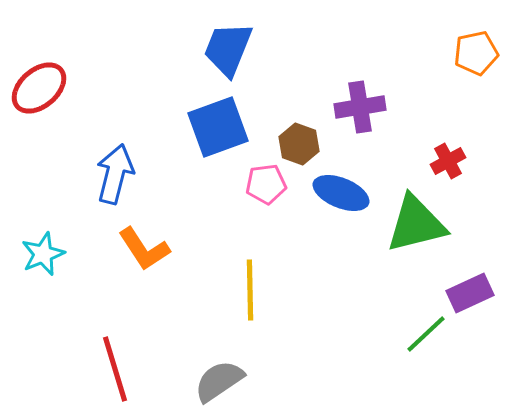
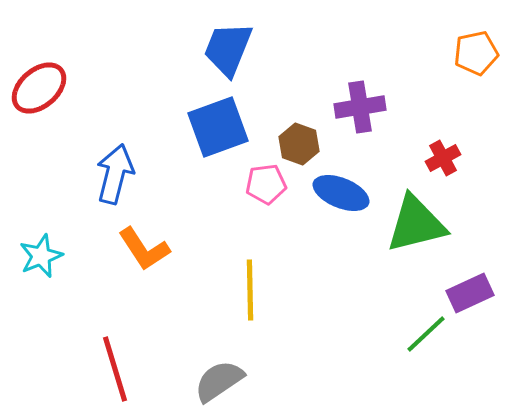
red cross: moved 5 px left, 3 px up
cyan star: moved 2 px left, 2 px down
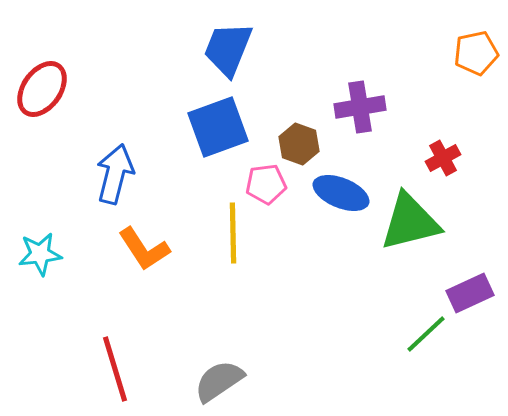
red ellipse: moved 3 px right, 1 px down; rotated 14 degrees counterclockwise
green triangle: moved 6 px left, 2 px up
cyan star: moved 1 px left, 2 px up; rotated 15 degrees clockwise
yellow line: moved 17 px left, 57 px up
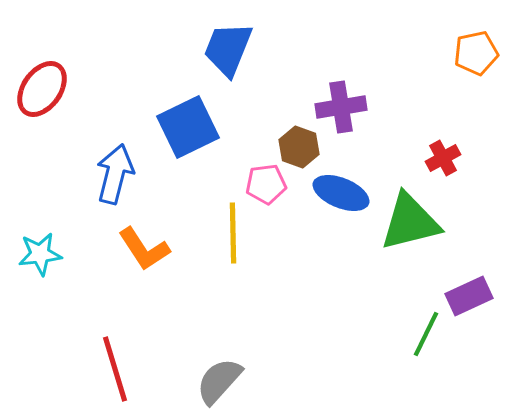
purple cross: moved 19 px left
blue square: moved 30 px left; rotated 6 degrees counterclockwise
brown hexagon: moved 3 px down
purple rectangle: moved 1 px left, 3 px down
green line: rotated 21 degrees counterclockwise
gray semicircle: rotated 14 degrees counterclockwise
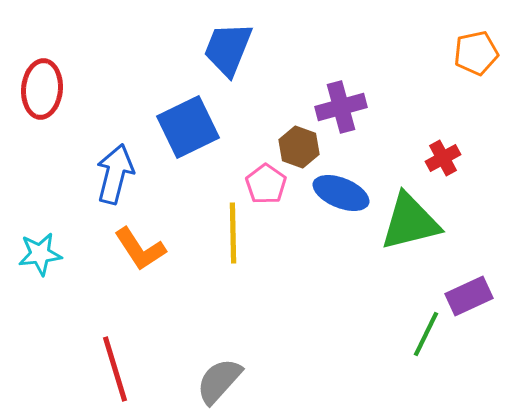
red ellipse: rotated 30 degrees counterclockwise
purple cross: rotated 6 degrees counterclockwise
pink pentagon: rotated 30 degrees counterclockwise
orange L-shape: moved 4 px left
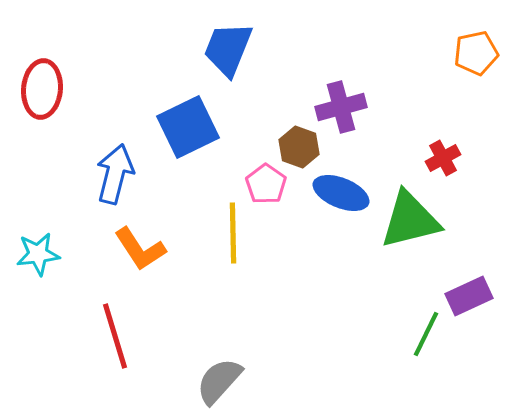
green triangle: moved 2 px up
cyan star: moved 2 px left
red line: moved 33 px up
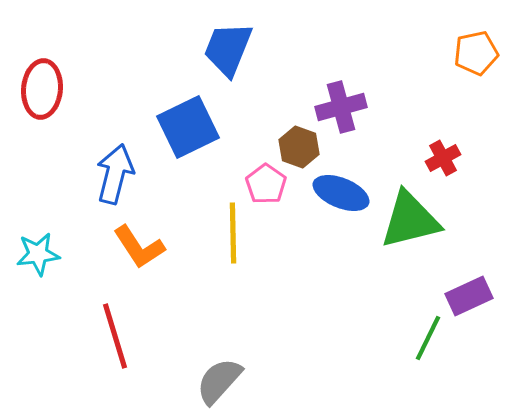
orange L-shape: moved 1 px left, 2 px up
green line: moved 2 px right, 4 px down
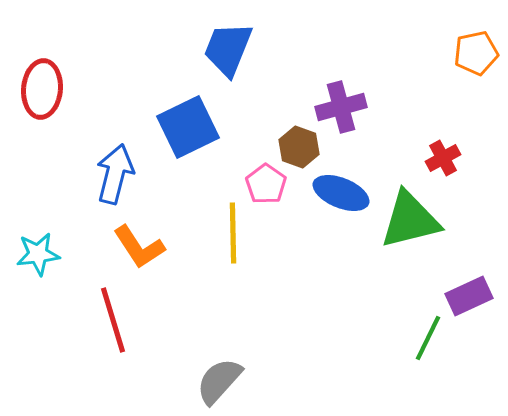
red line: moved 2 px left, 16 px up
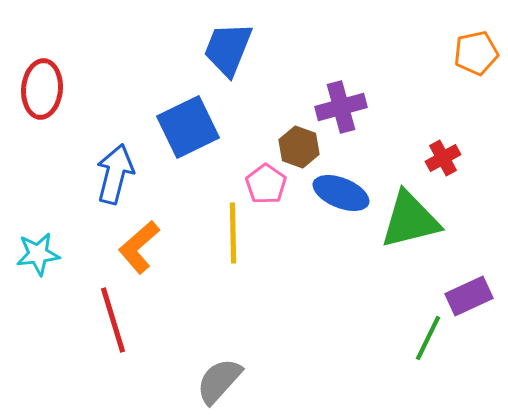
orange L-shape: rotated 82 degrees clockwise
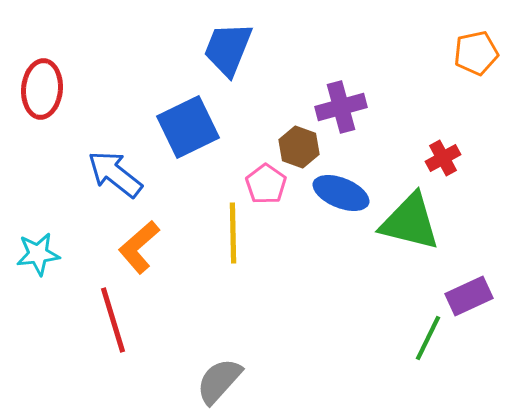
blue arrow: rotated 66 degrees counterclockwise
green triangle: moved 2 px down; rotated 28 degrees clockwise
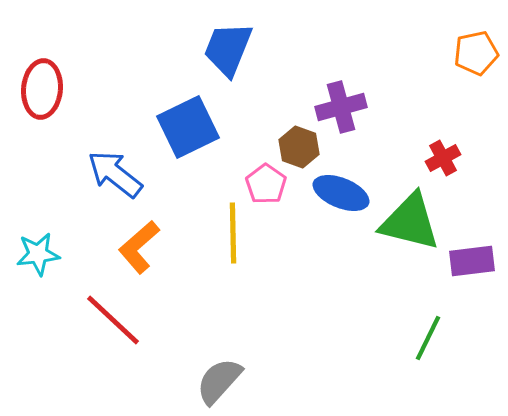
purple rectangle: moved 3 px right, 35 px up; rotated 18 degrees clockwise
red line: rotated 30 degrees counterclockwise
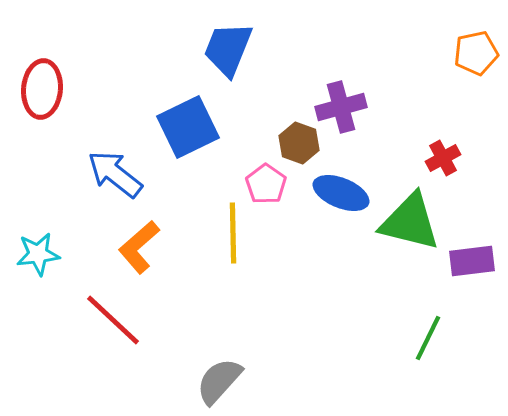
brown hexagon: moved 4 px up
